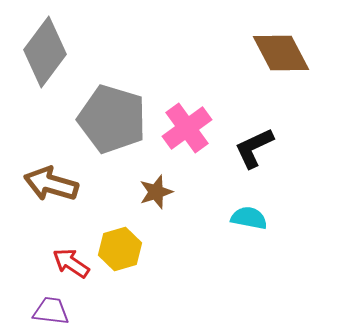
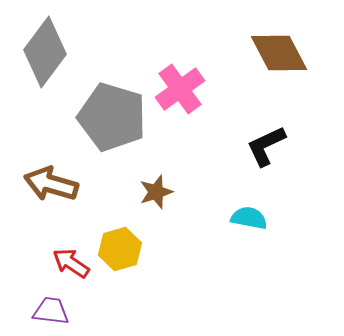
brown diamond: moved 2 px left
gray pentagon: moved 2 px up
pink cross: moved 7 px left, 39 px up
black L-shape: moved 12 px right, 2 px up
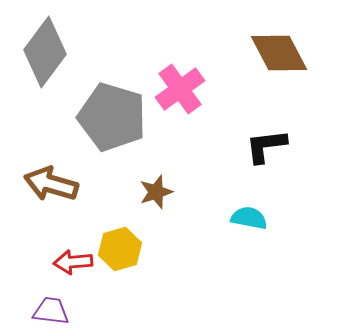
black L-shape: rotated 18 degrees clockwise
red arrow: moved 2 px right, 1 px up; rotated 39 degrees counterclockwise
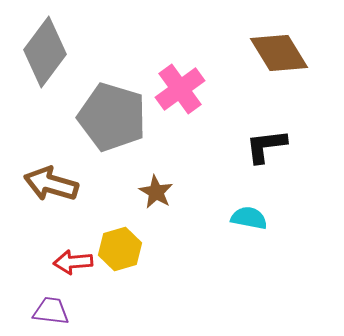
brown diamond: rotated 4 degrees counterclockwise
brown star: rotated 24 degrees counterclockwise
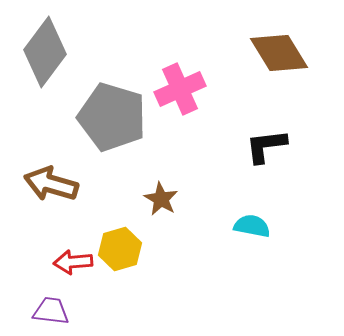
pink cross: rotated 12 degrees clockwise
brown star: moved 5 px right, 7 px down
cyan semicircle: moved 3 px right, 8 px down
